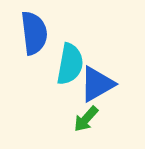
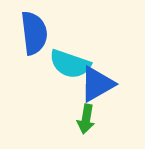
cyan semicircle: rotated 99 degrees clockwise
green arrow: rotated 32 degrees counterclockwise
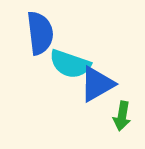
blue semicircle: moved 6 px right
green arrow: moved 36 px right, 3 px up
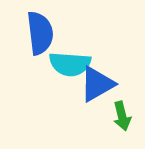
cyan semicircle: rotated 15 degrees counterclockwise
green arrow: rotated 24 degrees counterclockwise
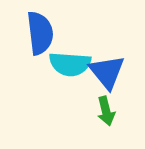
blue triangle: moved 10 px right, 12 px up; rotated 39 degrees counterclockwise
green arrow: moved 16 px left, 5 px up
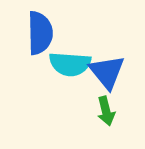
blue semicircle: rotated 6 degrees clockwise
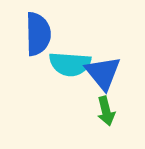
blue semicircle: moved 2 px left, 1 px down
blue triangle: moved 4 px left, 1 px down
